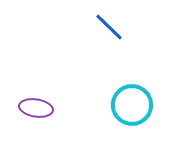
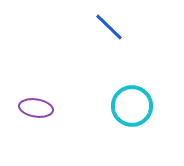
cyan circle: moved 1 px down
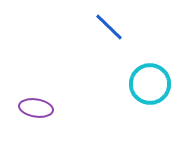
cyan circle: moved 18 px right, 22 px up
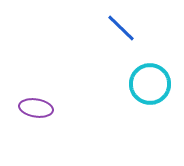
blue line: moved 12 px right, 1 px down
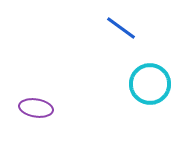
blue line: rotated 8 degrees counterclockwise
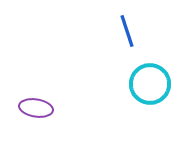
blue line: moved 6 px right, 3 px down; rotated 36 degrees clockwise
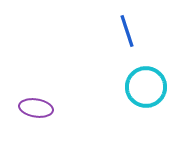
cyan circle: moved 4 px left, 3 px down
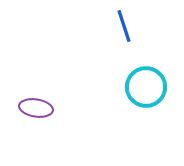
blue line: moved 3 px left, 5 px up
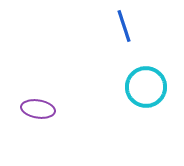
purple ellipse: moved 2 px right, 1 px down
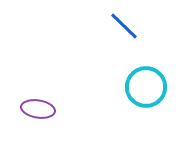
blue line: rotated 28 degrees counterclockwise
